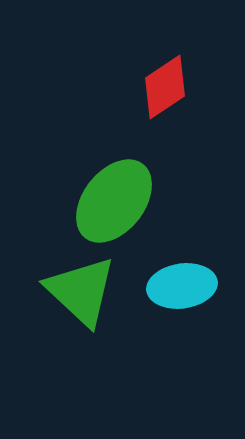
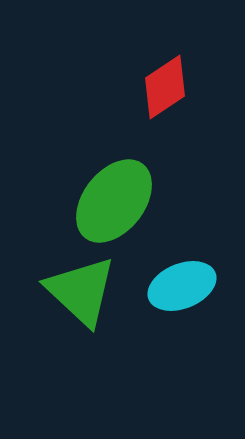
cyan ellipse: rotated 14 degrees counterclockwise
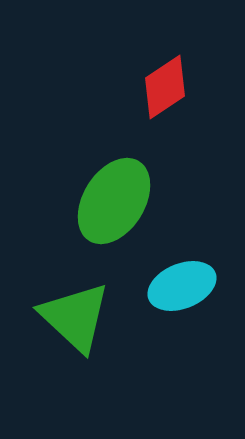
green ellipse: rotated 6 degrees counterclockwise
green triangle: moved 6 px left, 26 px down
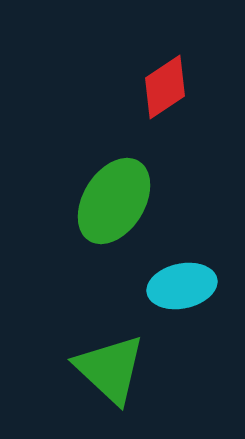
cyan ellipse: rotated 10 degrees clockwise
green triangle: moved 35 px right, 52 px down
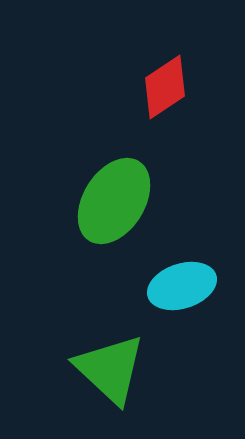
cyan ellipse: rotated 6 degrees counterclockwise
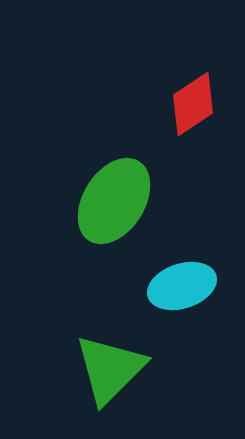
red diamond: moved 28 px right, 17 px down
green triangle: rotated 32 degrees clockwise
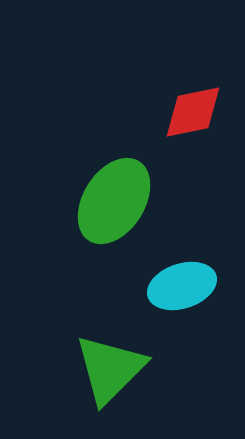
red diamond: moved 8 px down; rotated 22 degrees clockwise
